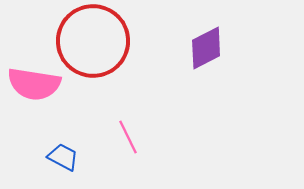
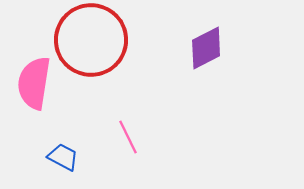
red circle: moved 2 px left, 1 px up
pink semicircle: moved 1 px up; rotated 90 degrees clockwise
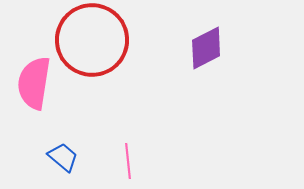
red circle: moved 1 px right
pink line: moved 24 px down; rotated 20 degrees clockwise
blue trapezoid: rotated 12 degrees clockwise
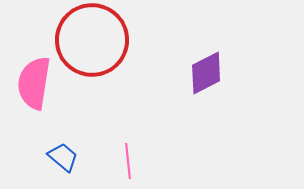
purple diamond: moved 25 px down
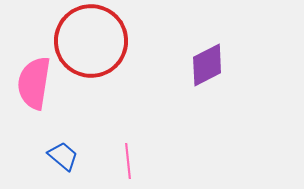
red circle: moved 1 px left, 1 px down
purple diamond: moved 1 px right, 8 px up
blue trapezoid: moved 1 px up
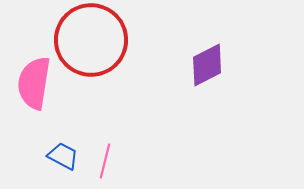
red circle: moved 1 px up
blue trapezoid: rotated 12 degrees counterclockwise
pink line: moved 23 px left; rotated 20 degrees clockwise
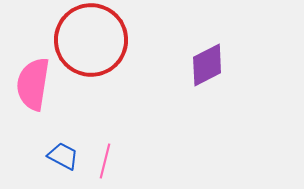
pink semicircle: moved 1 px left, 1 px down
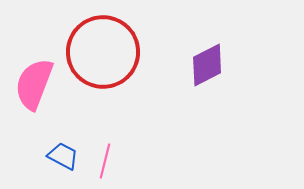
red circle: moved 12 px right, 12 px down
pink semicircle: moved 1 px right; rotated 12 degrees clockwise
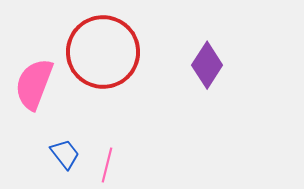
purple diamond: rotated 30 degrees counterclockwise
blue trapezoid: moved 2 px right, 2 px up; rotated 24 degrees clockwise
pink line: moved 2 px right, 4 px down
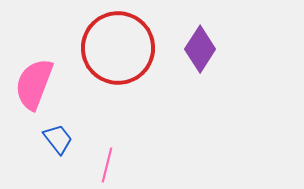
red circle: moved 15 px right, 4 px up
purple diamond: moved 7 px left, 16 px up
blue trapezoid: moved 7 px left, 15 px up
